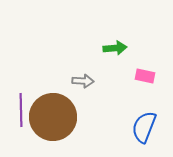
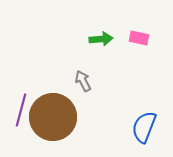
green arrow: moved 14 px left, 9 px up
pink rectangle: moved 6 px left, 38 px up
gray arrow: rotated 120 degrees counterclockwise
purple line: rotated 16 degrees clockwise
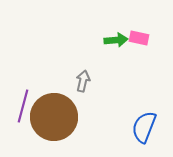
green arrow: moved 15 px right, 1 px down
gray arrow: rotated 40 degrees clockwise
purple line: moved 2 px right, 4 px up
brown circle: moved 1 px right
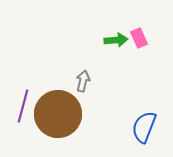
pink rectangle: rotated 54 degrees clockwise
brown circle: moved 4 px right, 3 px up
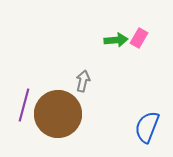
pink rectangle: rotated 54 degrees clockwise
purple line: moved 1 px right, 1 px up
blue semicircle: moved 3 px right
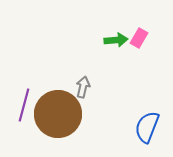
gray arrow: moved 6 px down
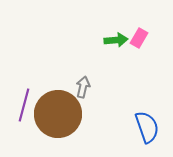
blue semicircle: rotated 140 degrees clockwise
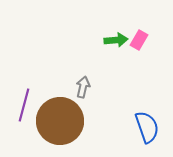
pink rectangle: moved 2 px down
brown circle: moved 2 px right, 7 px down
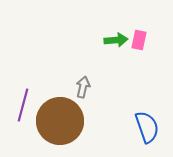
pink rectangle: rotated 18 degrees counterclockwise
purple line: moved 1 px left
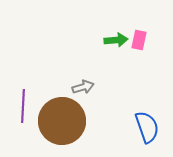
gray arrow: rotated 60 degrees clockwise
purple line: moved 1 px down; rotated 12 degrees counterclockwise
brown circle: moved 2 px right
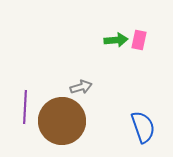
gray arrow: moved 2 px left
purple line: moved 2 px right, 1 px down
blue semicircle: moved 4 px left
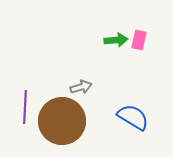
blue semicircle: moved 10 px left, 10 px up; rotated 40 degrees counterclockwise
